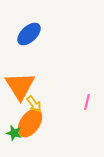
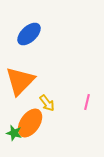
orange triangle: moved 5 px up; rotated 16 degrees clockwise
yellow arrow: moved 13 px right, 1 px up
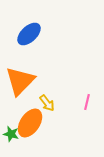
green star: moved 3 px left, 1 px down
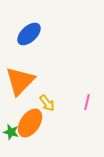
green star: moved 2 px up
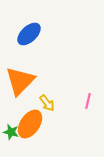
pink line: moved 1 px right, 1 px up
orange ellipse: moved 1 px down
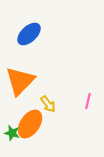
yellow arrow: moved 1 px right, 1 px down
green star: moved 1 px right, 1 px down
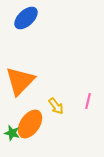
blue ellipse: moved 3 px left, 16 px up
yellow arrow: moved 8 px right, 2 px down
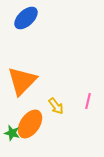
orange triangle: moved 2 px right
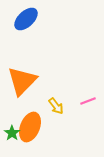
blue ellipse: moved 1 px down
pink line: rotated 56 degrees clockwise
orange ellipse: moved 3 px down; rotated 12 degrees counterclockwise
green star: rotated 21 degrees clockwise
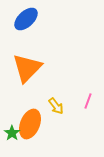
orange triangle: moved 5 px right, 13 px up
pink line: rotated 49 degrees counterclockwise
orange ellipse: moved 3 px up
